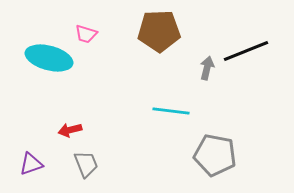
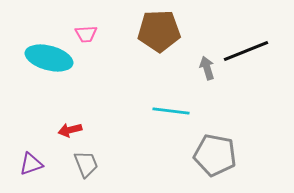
pink trapezoid: rotated 20 degrees counterclockwise
gray arrow: rotated 30 degrees counterclockwise
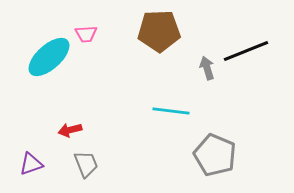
cyan ellipse: moved 1 px up; rotated 57 degrees counterclockwise
gray pentagon: rotated 12 degrees clockwise
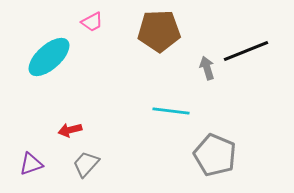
pink trapezoid: moved 6 px right, 12 px up; rotated 25 degrees counterclockwise
gray trapezoid: rotated 116 degrees counterclockwise
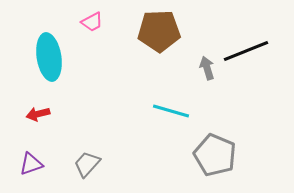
cyan ellipse: rotated 57 degrees counterclockwise
cyan line: rotated 9 degrees clockwise
red arrow: moved 32 px left, 16 px up
gray trapezoid: moved 1 px right
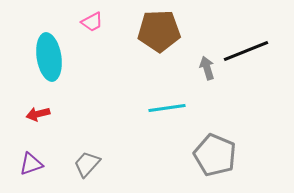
cyan line: moved 4 px left, 3 px up; rotated 24 degrees counterclockwise
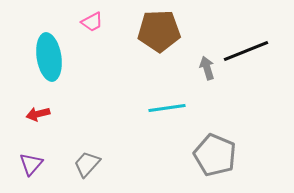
purple triangle: rotated 30 degrees counterclockwise
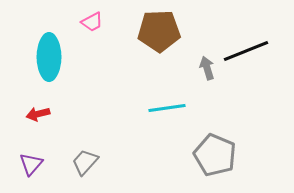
cyan ellipse: rotated 9 degrees clockwise
gray trapezoid: moved 2 px left, 2 px up
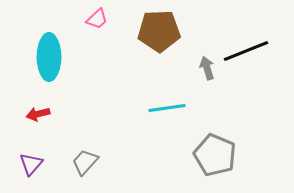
pink trapezoid: moved 5 px right, 3 px up; rotated 15 degrees counterclockwise
